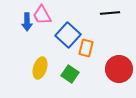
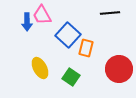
yellow ellipse: rotated 45 degrees counterclockwise
green square: moved 1 px right, 3 px down
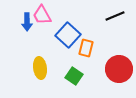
black line: moved 5 px right, 3 px down; rotated 18 degrees counterclockwise
yellow ellipse: rotated 20 degrees clockwise
green square: moved 3 px right, 1 px up
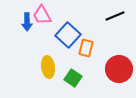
yellow ellipse: moved 8 px right, 1 px up
green square: moved 1 px left, 2 px down
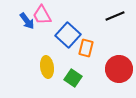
blue arrow: moved 1 px up; rotated 36 degrees counterclockwise
yellow ellipse: moved 1 px left
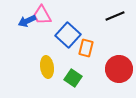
blue arrow: rotated 102 degrees clockwise
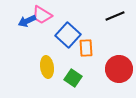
pink trapezoid: rotated 30 degrees counterclockwise
orange rectangle: rotated 18 degrees counterclockwise
